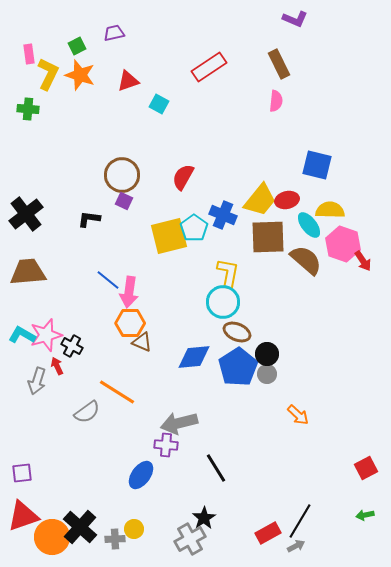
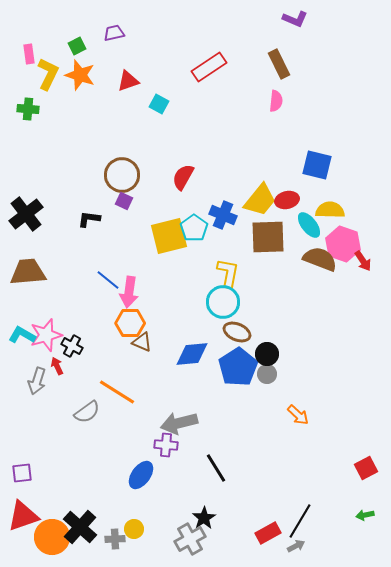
brown semicircle at (306, 260): moved 14 px right, 1 px up; rotated 20 degrees counterclockwise
blue diamond at (194, 357): moved 2 px left, 3 px up
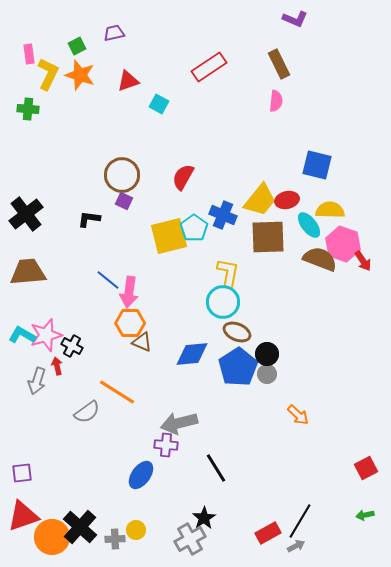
red arrow at (57, 366): rotated 12 degrees clockwise
yellow circle at (134, 529): moved 2 px right, 1 px down
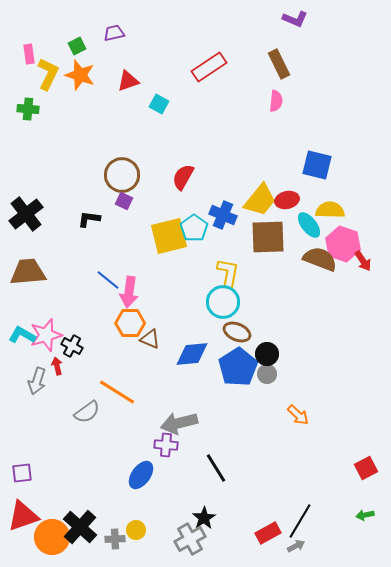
brown triangle at (142, 342): moved 8 px right, 3 px up
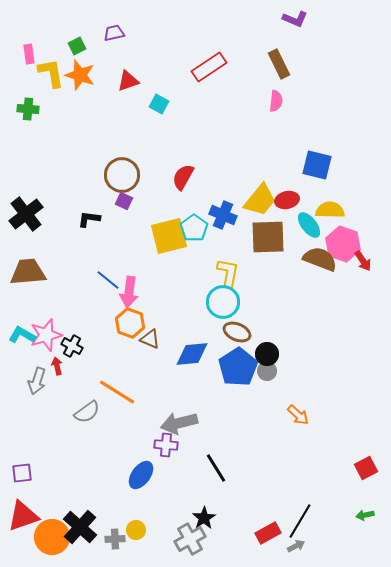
yellow L-shape at (48, 74): moved 3 px right, 1 px up; rotated 36 degrees counterclockwise
orange hexagon at (130, 323): rotated 20 degrees clockwise
gray circle at (267, 374): moved 3 px up
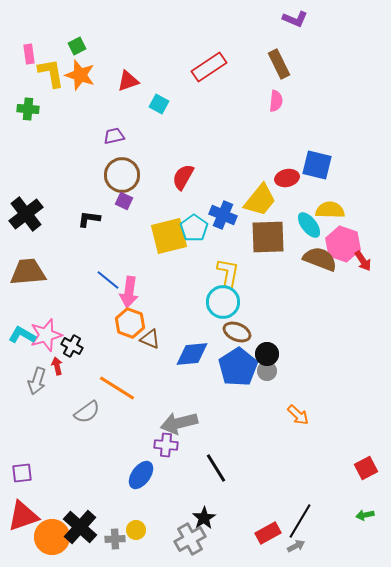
purple trapezoid at (114, 33): moved 103 px down
red ellipse at (287, 200): moved 22 px up
orange line at (117, 392): moved 4 px up
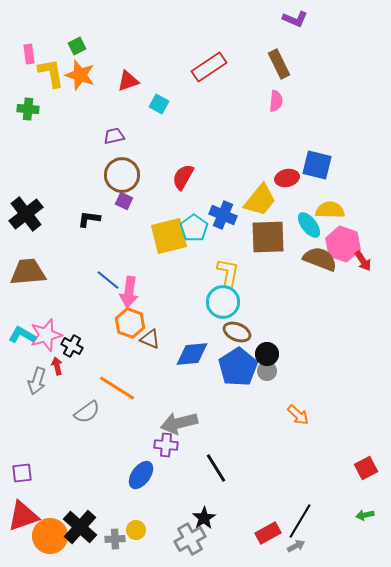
orange circle at (52, 537): moved 2 px left, 1 px up
